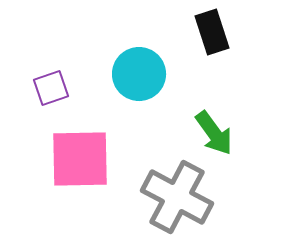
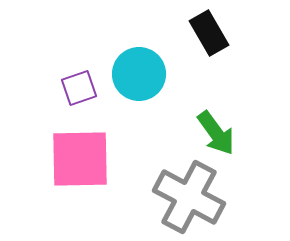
black rectangle: moved 3 px left, 1 px down; rotated 12 degrees counterclockwise
purple square: moved 28 px right
green arrow: moved 2 px right
gray cross: moved 12 px right
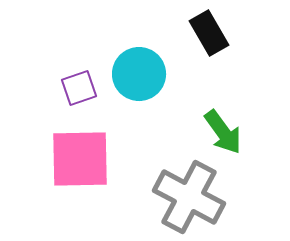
green arrow: moved 7 px right, 1 px up
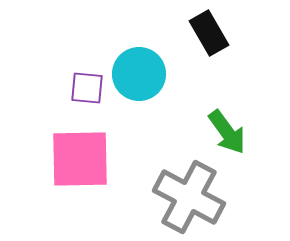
purple square: moved 8 px right; rotated 24 degrees clockwise
green arrow: moved 4 px right
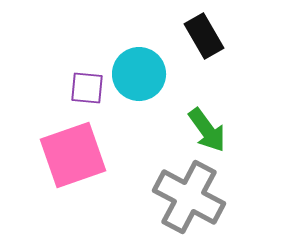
black rectangle: moved 5 px left, 3 px down
green arrow: moved 20 px left, 2 px up
pink square: moved 7 px left, 4 px up; rotated 18 degrees counterclockwise
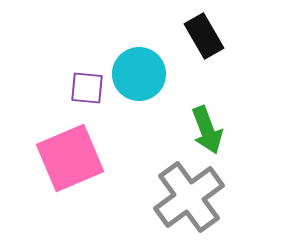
green arrow: rotated 15 degrees clockwise
pink square: moved 3 px left, 3 px down; rotated 4 degrees counterclockwise
gray cross: rotated 26 degrees clockwise
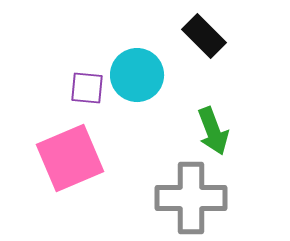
black rectangle: rotated 15 degrees counterclockwise
cyan circle: moved 2 px left, 1 px down
green arrow: moved 6 px right, 1 px down
gray cross: moved 2 px right, 1 px down; rotated 36 degrees clockwise
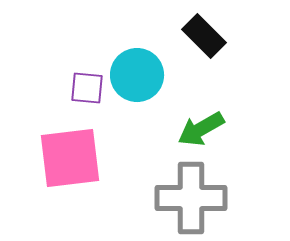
green arrow: moved 12 px left, 2 px up; rotated 81 degrees clockwise
pink square: rotated 16 degrees clockwise
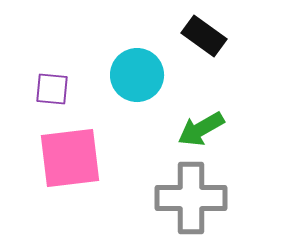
black rectangle: rotated 9 degrees counterclockwise
purple square: moved 35 px left, 1 px down
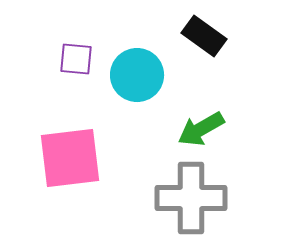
purple square: moved 24 px right, 30 px up
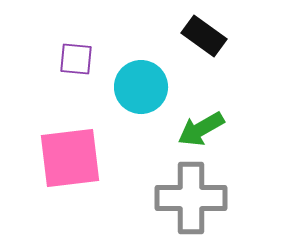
cyan circle: moved 4 px right, 12 px down
